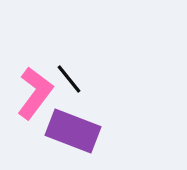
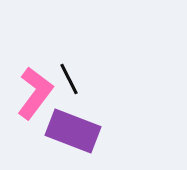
black line: rotated 12 degrees clockwise
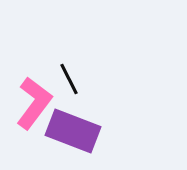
pink L-shape: moved 1 px left, 10 px down
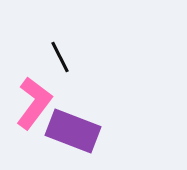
black line: moved 9 px left, 22 px up
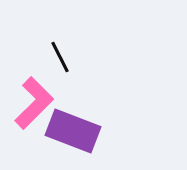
pink L-shape: rotated 8 degrees clockwise
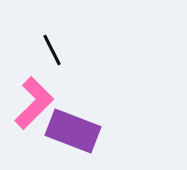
black line: moved 8 px left, 7 px up
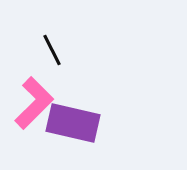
purple rectangle: moved 8 px up; rotated 8 degrees counterclockwise
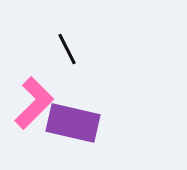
black line: moved 15 px right, 1 px up
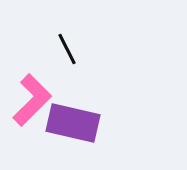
pink L-shape: moved 2 px left, 3 px up
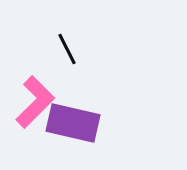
pink L-shape: moved 3 px right, 2 px down
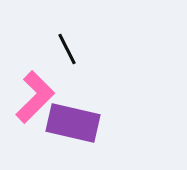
pink L-shape: moved 5 px up
